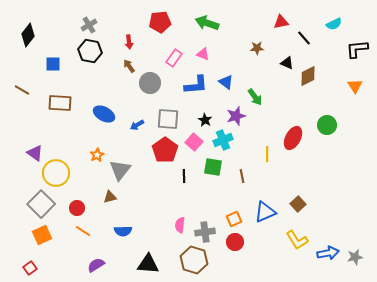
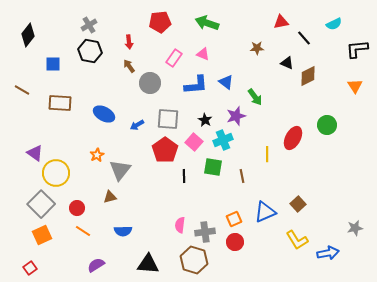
gray star at (355, 257): moved 29 px up
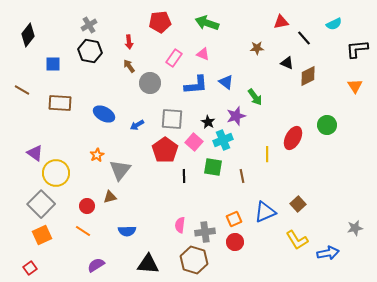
gray square at (168, 119): moved 4 px right
black star at (205, 120): moved 3 px right, 2 px down
red circle at (77, 208): moved 10 px right, 2 px up
blue semicircle at (123, 231): moved 4 px right
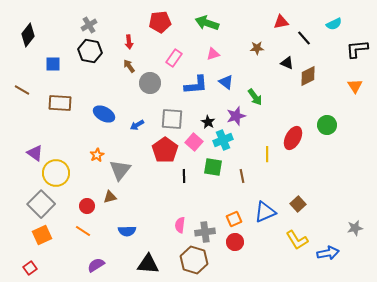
pink triangle at (203, 54): moved 10 px right; rotated 40 degrees counterclockwise
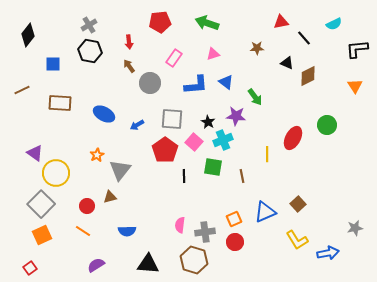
brown line at (22, 90): rotated 56 degrees counterclockwise
purple star at (236, 116): rotated 24 degrees clockwise
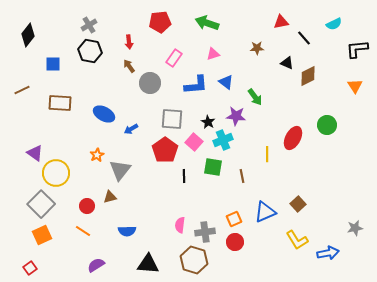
blue arrow at (137, 125): moved 6 px left, 4 px down
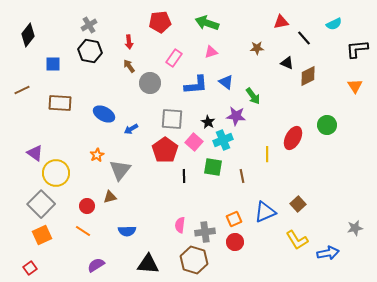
pink triangle at (213, 54): moved 2 px left, 2 px up
green arrow at (255, 97): moved 2 px left, 1 px up
